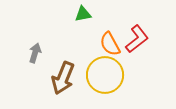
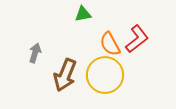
brown arrow: moved 2 px right, 3 px up
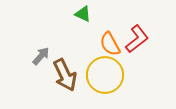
green triangle: rotated 36 degrees clockwise
gray arrow: moved 6 px right, 3 px down; rotated 24 degrees clockwise
brown arrow: rotated 48 degrees counterclockwise
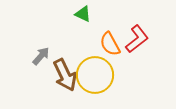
yellow circle: moved 10 px left
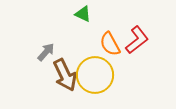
red L-shape: moved 1 px down
gray arrow: moved 5 px right, 4 px up
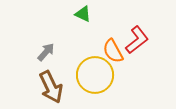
orange semicircle: moved 3 px right, 7 px down
brown arrow: moved 14 px left, 12 px down
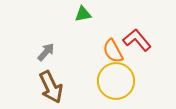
green triangle: rotated 36 degrees counterclockwise
red L-shape: rotated 92 degrees counterclockwise
yellow circle: moved 21 px right, 6 px down
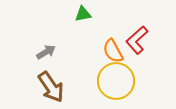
red L-shape: rotated 92 degrees counterclockwise
gray arrow: rotated 18 degrees clockwise
brown arrow: rotated 8 degrees counterclockwise
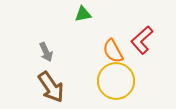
red L-shape: moved 5 px right
gray arrow: rotated 96 degrees clockwise
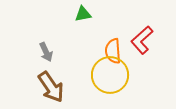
orange semicircle: rotated 25 degrees clockwise
yellow circle: moved 6 px left, 6 px up
